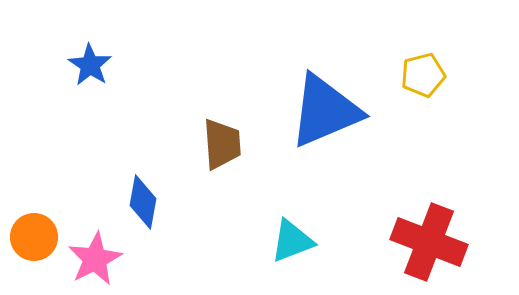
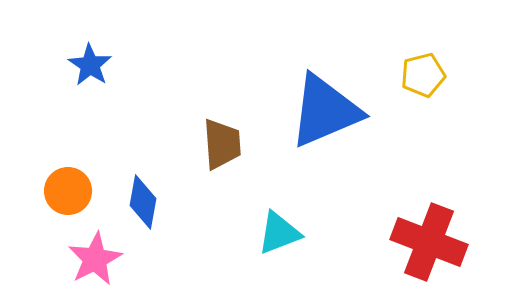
orange circle: moved 34 px right, 46 px up
cyan triangle: moved 13 px left, 8 px up
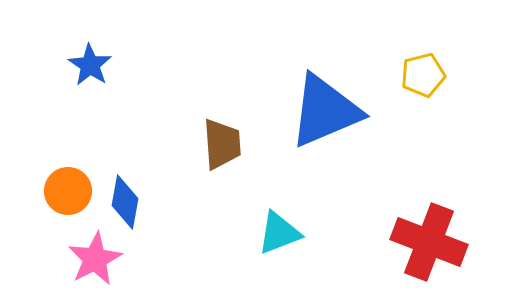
blue diamond: moved 18 px left
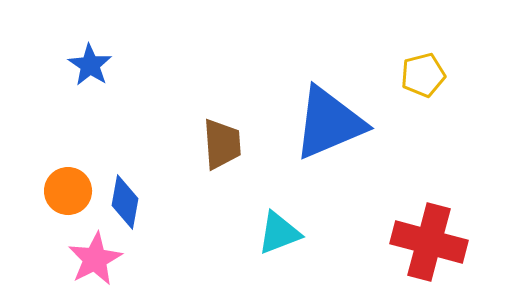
blue triangle: moved 4 px right, 12 px down
red cross: rotated 6 degrees counterclockwise
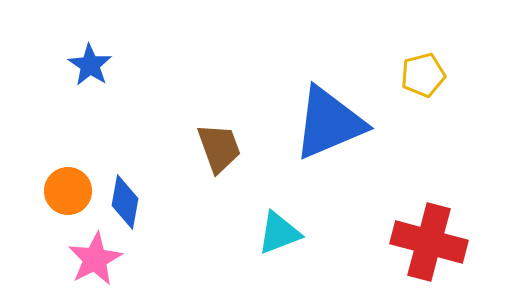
brown trapezoid: moved 3 px left, 4 px down; rotated 16 degrees counterclockwise
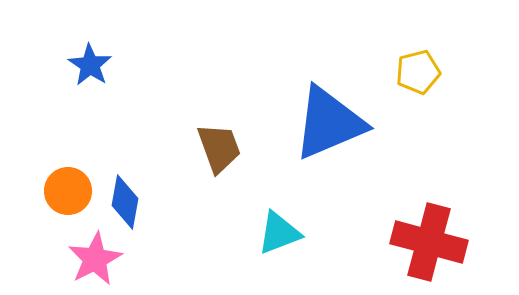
yellow pentagon: moved 5 px left, 3 px up
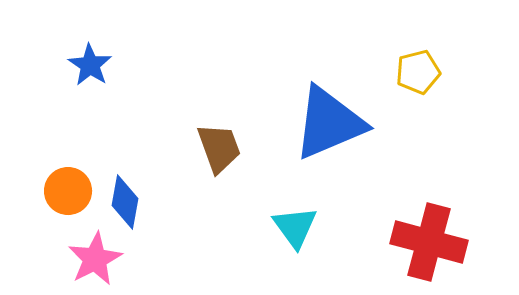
cyan triangle: moved 16 px right, 6 px up; rotated 45 degrees counterclockwise
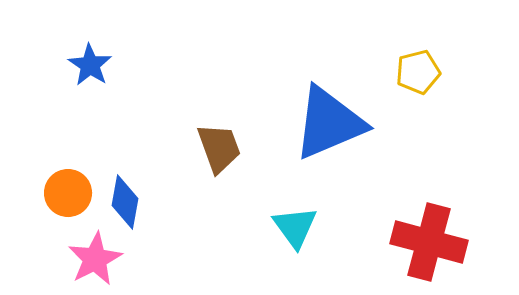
orange circle: moved 2 px down
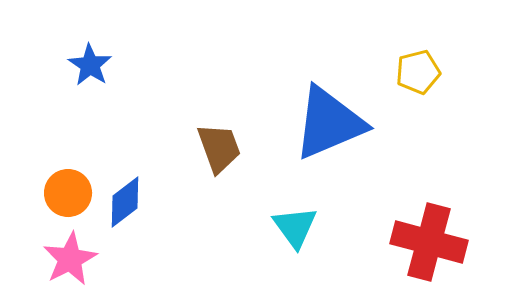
blue diamond: rotated 42 degrees clockwise
pink star: moved 25 px left
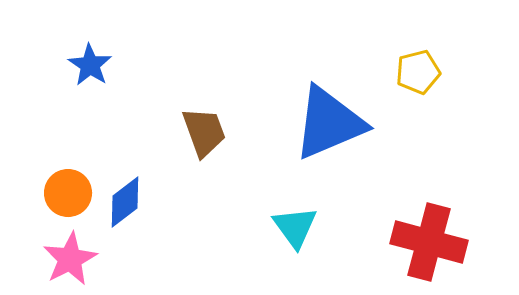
brown trapezoid: moved 15 px left, 16 px up
